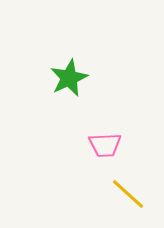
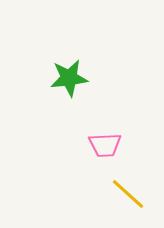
green star: rotated 18 degrees clockwise
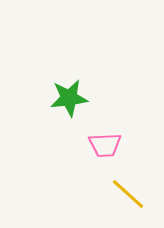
green star: moved 20 px down
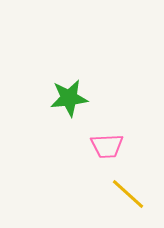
pink trapezoid: moved 2 px right, 1 px down
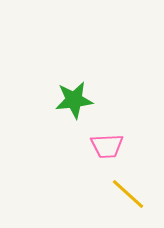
green star: moved 5 px right, 2 px down
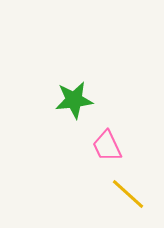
pink trapezoid: rotated 68 degrees clockwise
